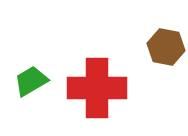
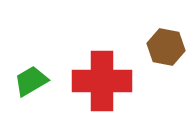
red cross: moved 5 px right, 7 px up
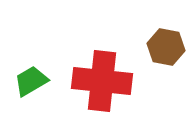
red cross: rotated 6 degrees clockwise
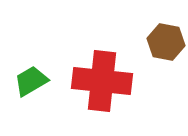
brown hexagon: moved 5 px up
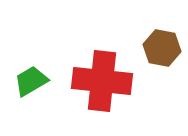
brown hexagon: moved 4 px left, 6 px down
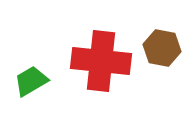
red cross: moved 1 px left, 20 px up
